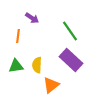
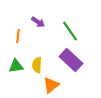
purple arrow: moved 6 px right, 4 px down
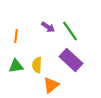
purple arrow: moved 10 px right, 5 px down
orange line: moved 2 px left
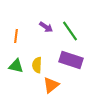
purple arrow: moved 2 px left
purple rectangle: rotated 25 degrees counterclockwise
green triangle: rotated 21 degrees clockwise
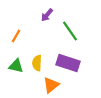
purple arrow: moved 1 px right, 12 px up; rotated 96 degrees clockwise
orange line: rotated 24 degrees clockwise
purple rectangle: moved 3 px left, 3 px down
yellow semicircle: moved 2 px up
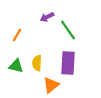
purple arrow: moved 2 px down; rotated 24 degrees clockwise
green line: moved 2 px left, 1 px up
orange line: moved 1 px right, 1 px up
purple rectangle: rotated 75 degrees clockwise
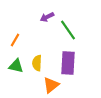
orange line: moved 2 px left, 5 px down
